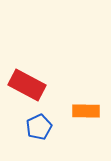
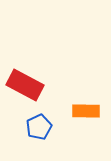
red rectangle: moved 2 px left
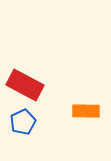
blue pentagon: moved 16 px left, 5 px up
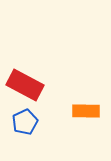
blue pentagon: moved 2 px right
